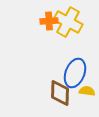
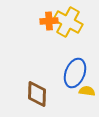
brown diamond: moved 23 px left, 1 px down
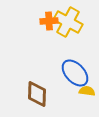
blue ellipse: rotated 64 degrees counterclockwise
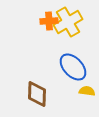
yellow cross: rotated 32 degrees clockwise
blue ellipse: moved 2 px left, 6 px up
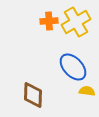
yellow cross: moved 8 px right
brown diamond: moved 4 px left, 1 px down
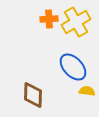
orange cross: moved 2 px up
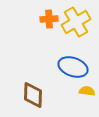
blue ellipse: rotated 28 degrees counterclockwise
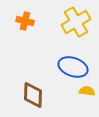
orange cross: moved 24 px left, 2 px down; rotated 18 degrees clockwise
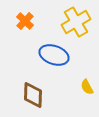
orange cross: rotated 30 degrees clockwise
blue ellipse: moved 19 px left, 12 px up
yellow semicircle: moved 4 px up; rotated 126 degrees counterclockwise
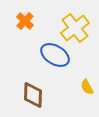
yellow cross: moved 1 px left, 6 px down; rotated 8 degrees counterclockwise
blue ellipse: moved 1 px right; rotated 12 degrees clockwise
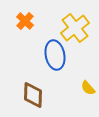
blue ellipse: rotated 48 degrees clockwise
yellow semicircle: moved 1 px right, 1 px down; rotated 14 degrees counterclockwise
